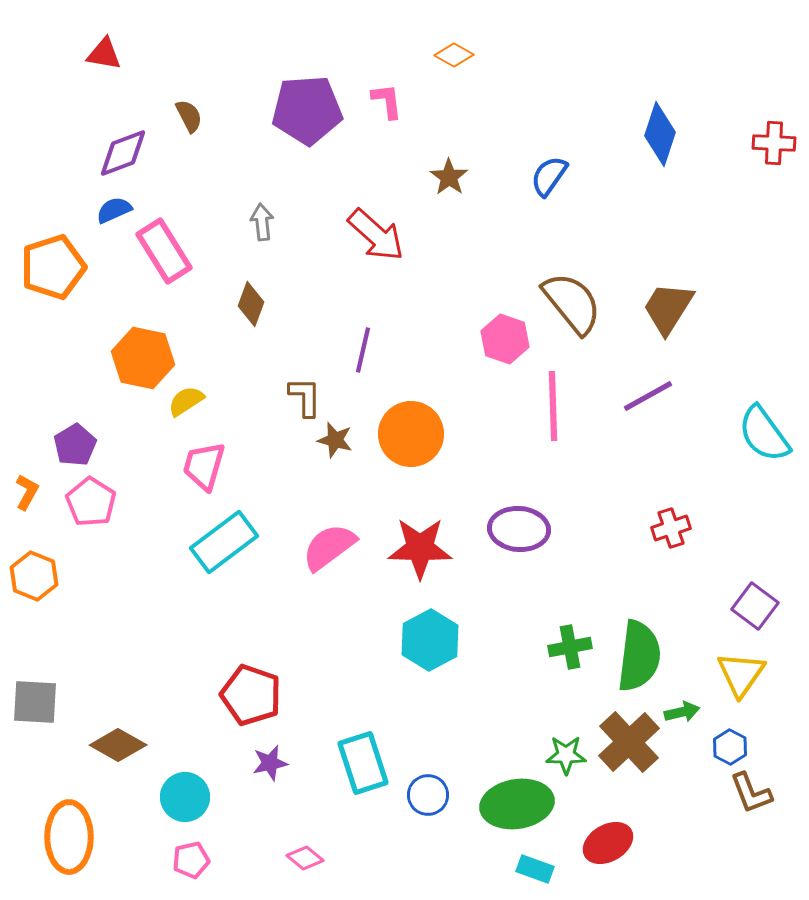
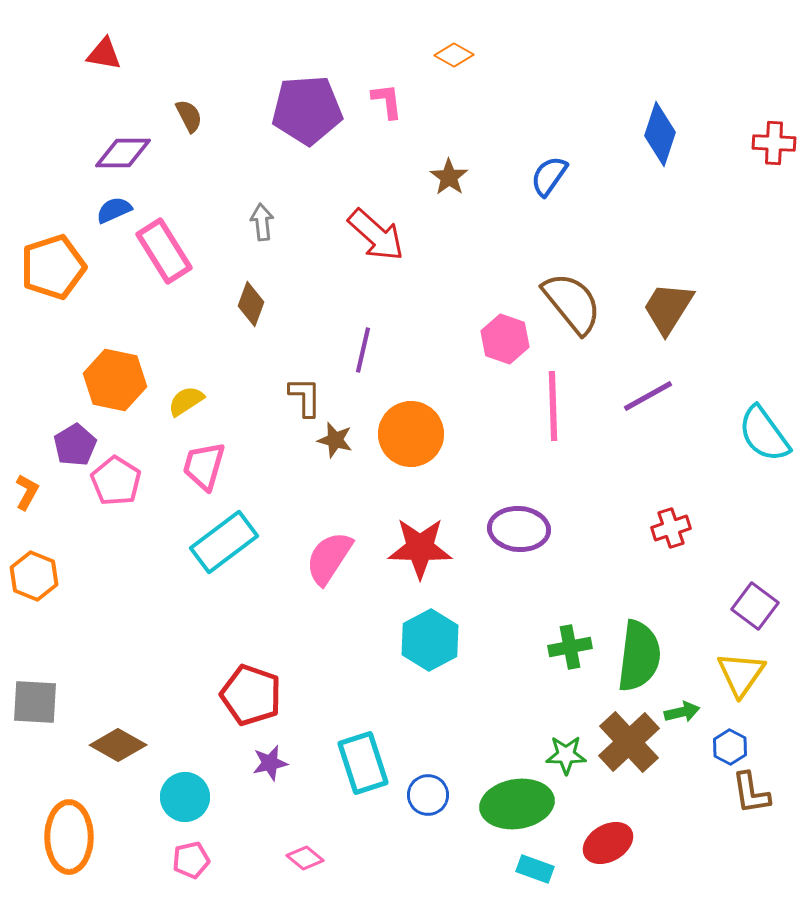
purple diamond at (123, 153): rotated 20 degrees clockwise
orange hexagon at (143, 358): moved 28 px left, 22 px down
pink pentagon at (91, 502): moved 25 px right, 21 px up
pink semicircle at (329, 547): moved 11 px down; rotated 20 degrees counterclockwise
brown L-shape at (751, 793): rotated 12 degrees clockwise
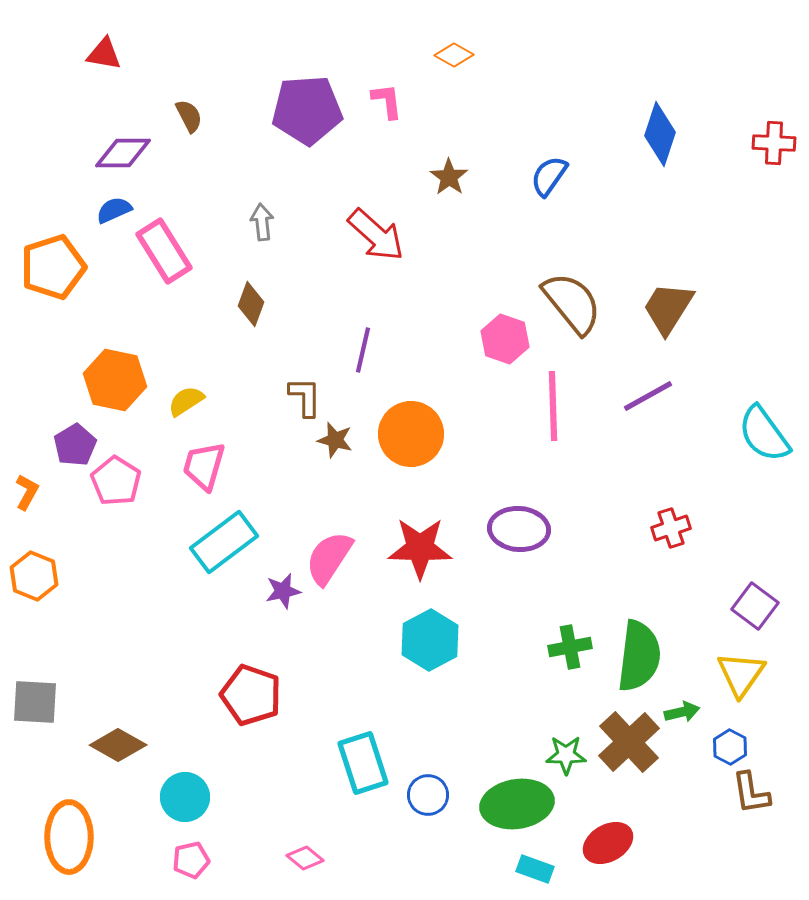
purple star at (270, 763): moved 13 px right, 172 px up
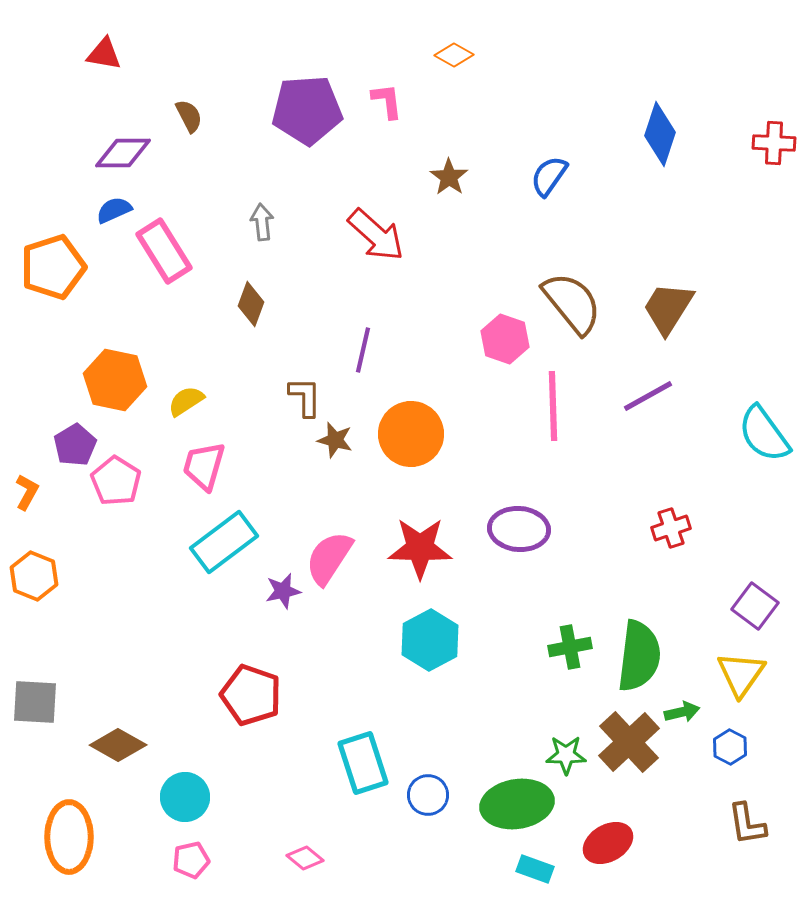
brown L-shape at (751, 793): moved 4 px left, 31 px down
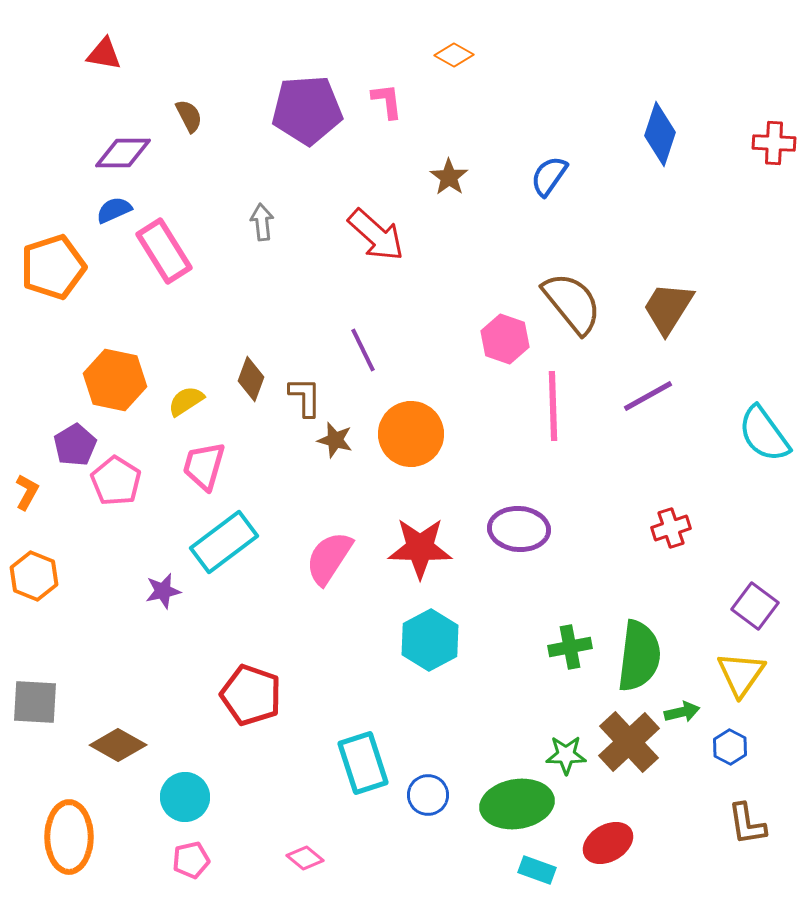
brown diamond at (251, 304): moved 75 px down
purple line at (363, 350): rotated 39 degrees counterclockwise
purple star at (283, 591): moved 120 px left
cyan rectangle at (535, 869): moved 2 px right, 1 px down
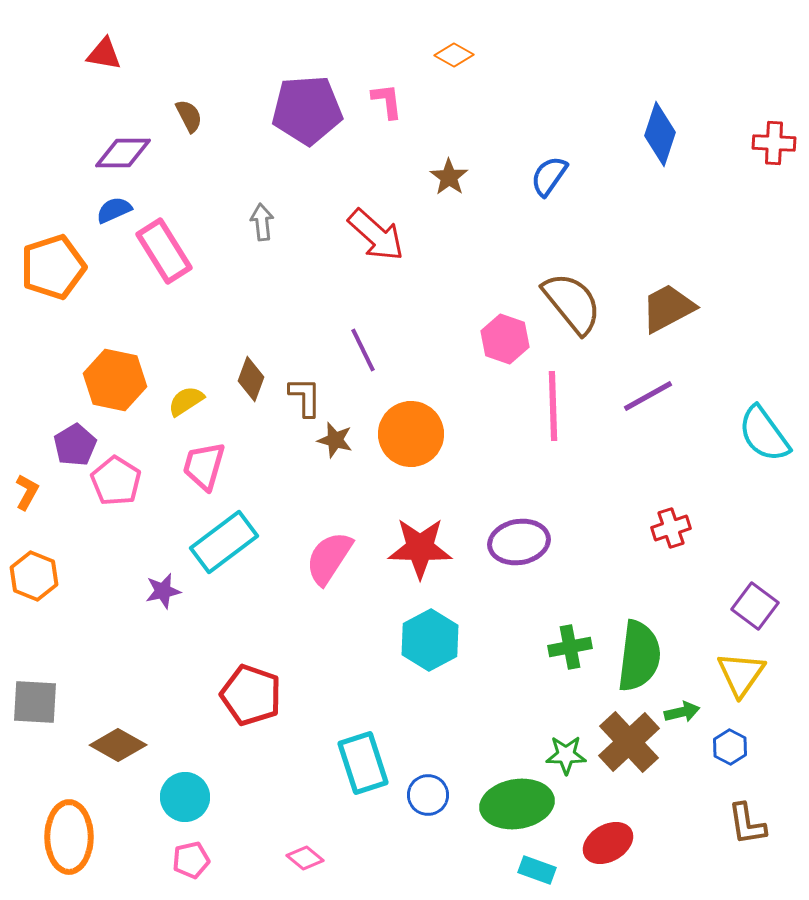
brown trapezoid at (668, 308): rotated 30 degrees clockwise
purple ellipse at (519, 529): moved 13 px down; rotated 14 degrees counterclockwise
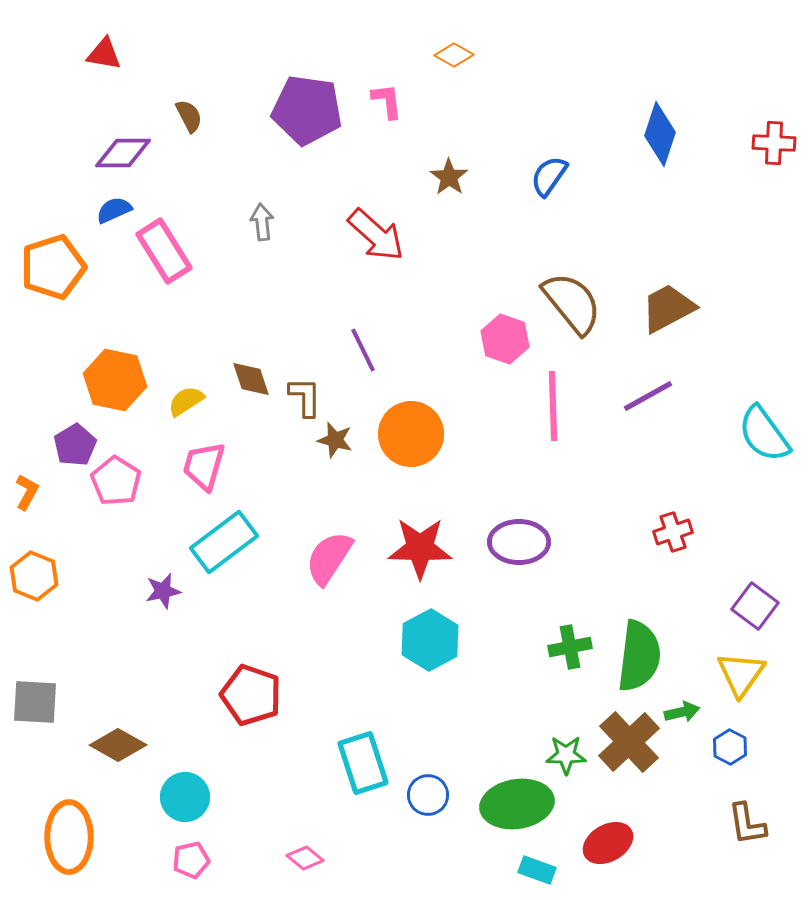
purple pentagon at (307, 110): rotated 12 degrees clockwise
brown diamond at (251, 379): rotated 39 degrees counterclockwise
red cross at (671, 528): moved 2 px right, 4 px down
purple ellipse at (519, 542): rotated 10 degrees clockwise
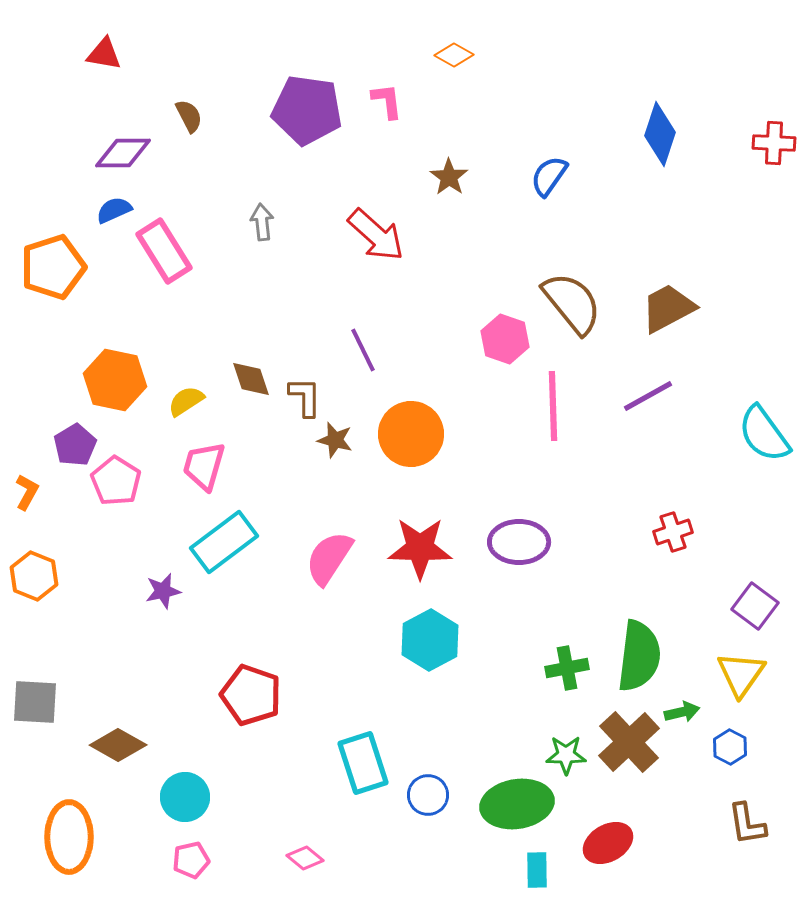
green cross at (570, 647): moved 3 px left, 21 px down
cyan rectangle at (537, 870): rotated 69 degrees clockwise
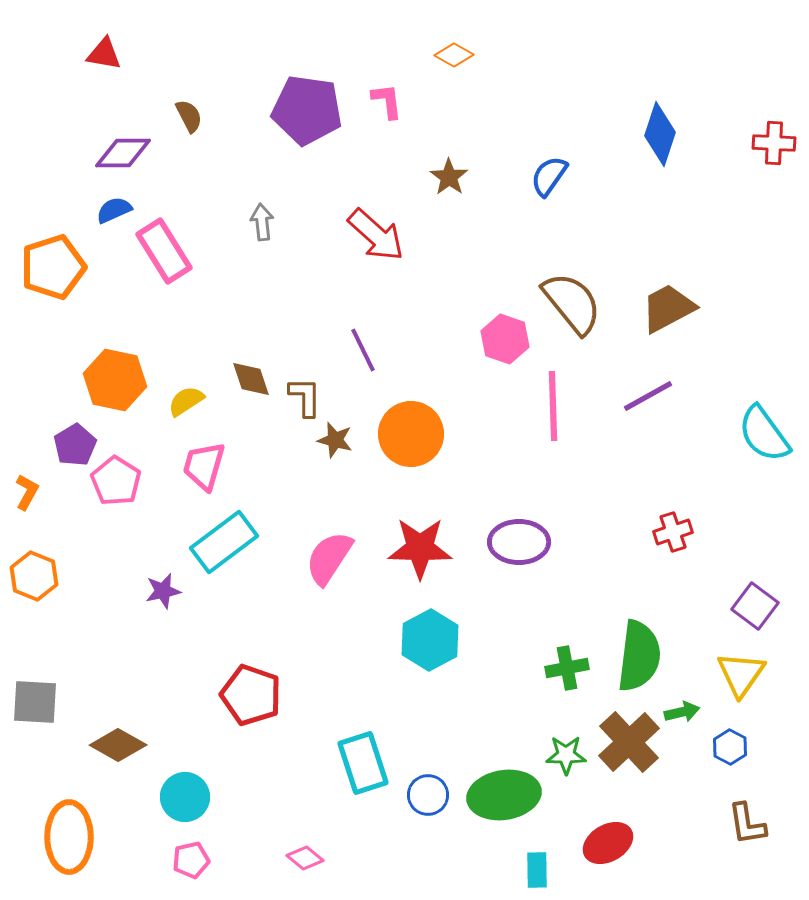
green ellipse at (517, 804): moved 13 px left, 9 px up
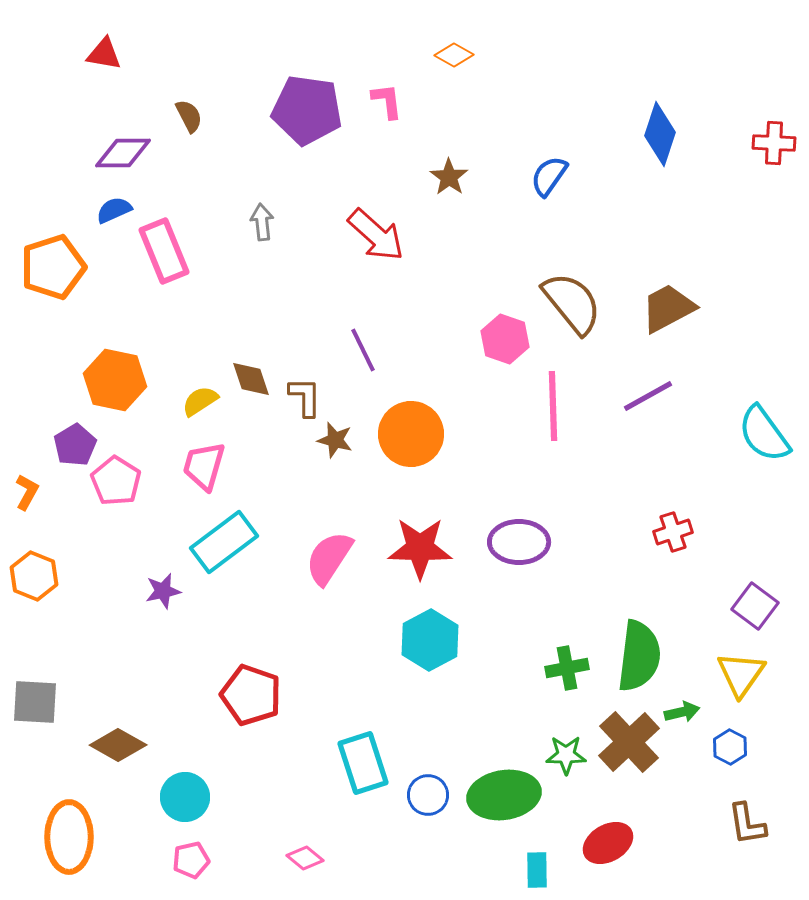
pink rectangle at (164, 251): rotated 10 degrees clockwise
yellow semicircle at (186, 401): moved 14 px right
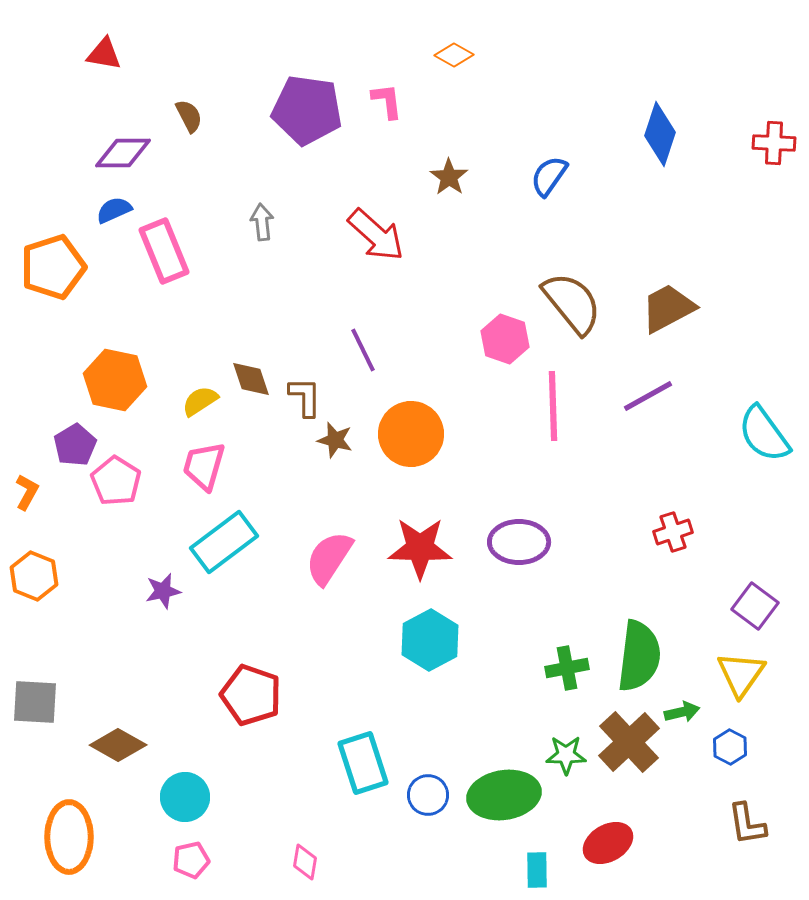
pink diamond at (305, 858): moved 4 px down; rotated 60 degrees clockwise
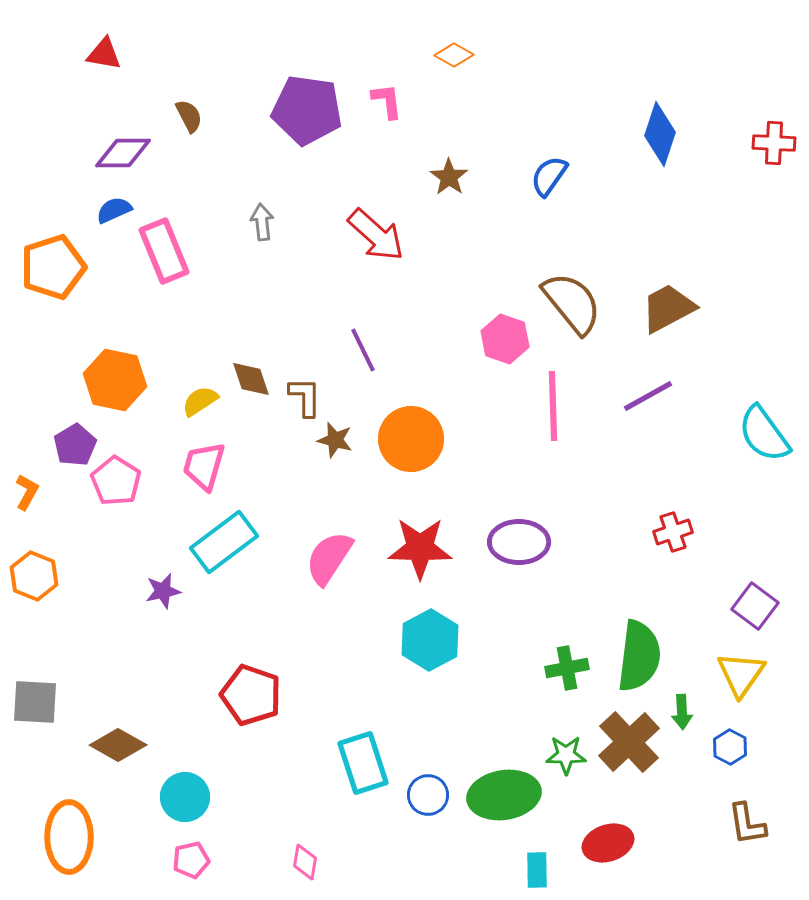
orange circle at (411, 434): moved 5 px down
green arrow at (682, 712): rotated 100 degrees clockwise
red ellipse at (608, 843): rotated 12 degrees clockwise
